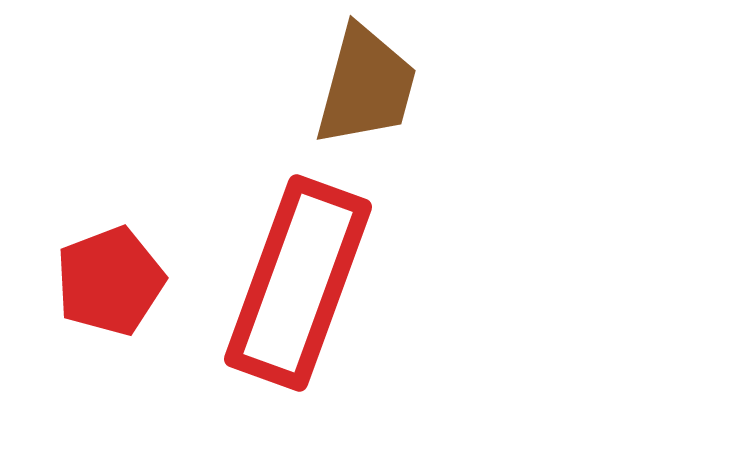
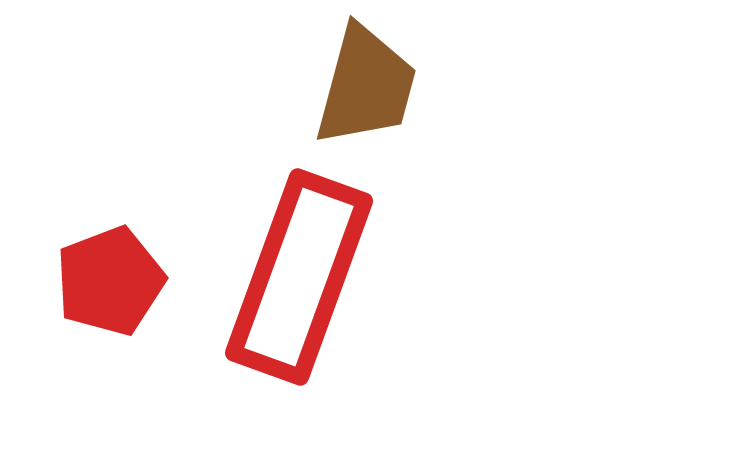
red rectangle: moved 1 px right, 6 px up
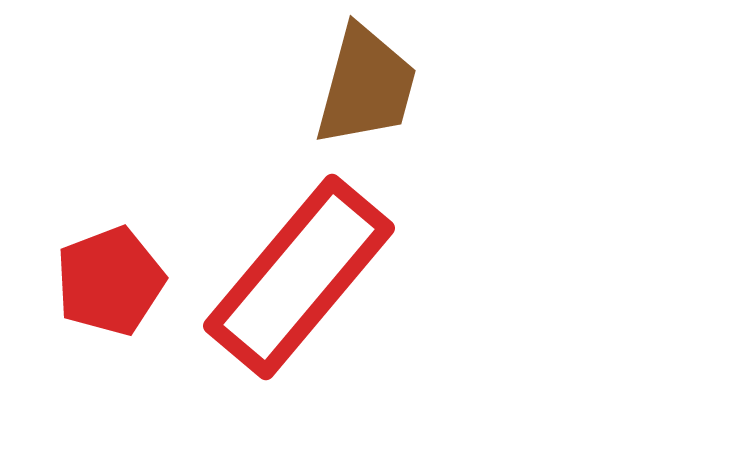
red rectangle: rotated 20 degrees clockwise
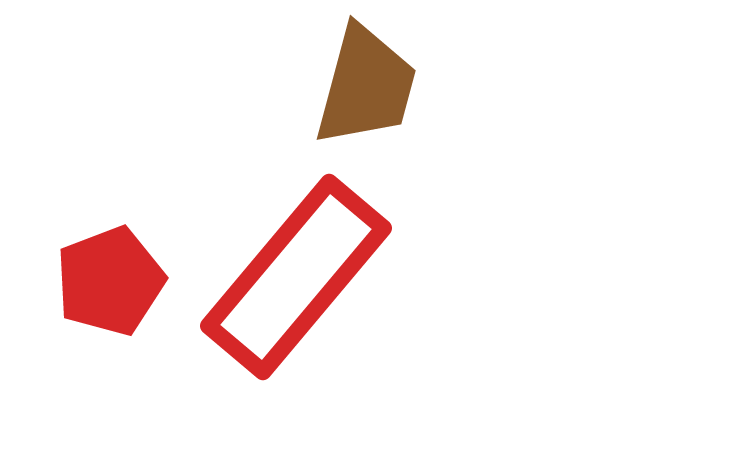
red rectangle: moved 3 px left
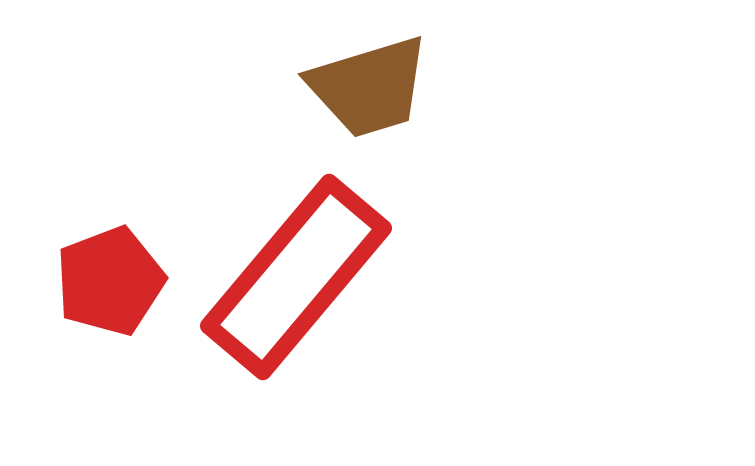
brown trapezoid: moved 3 px right, 1 px down; rotated 58 degrees clockwise
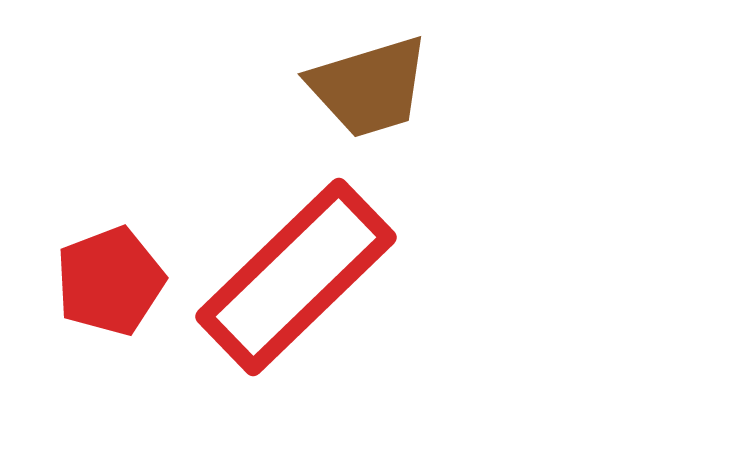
red rectangle: rotated 6 degrees clockwise
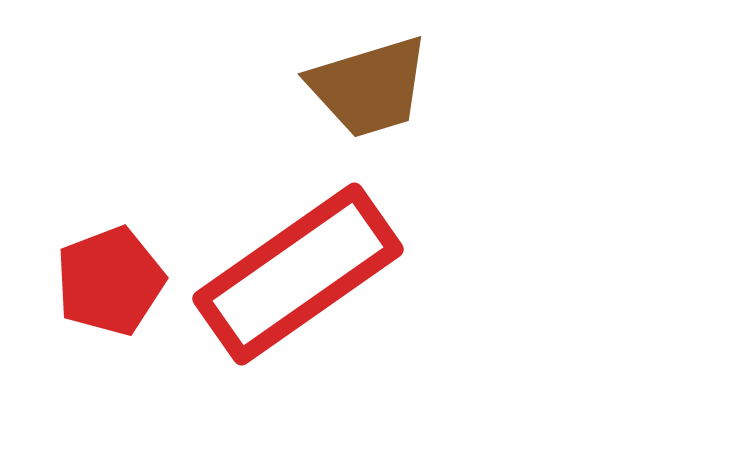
red rectangle: moved 2 px right, 3 px up; rotated 9 degrees clockwise
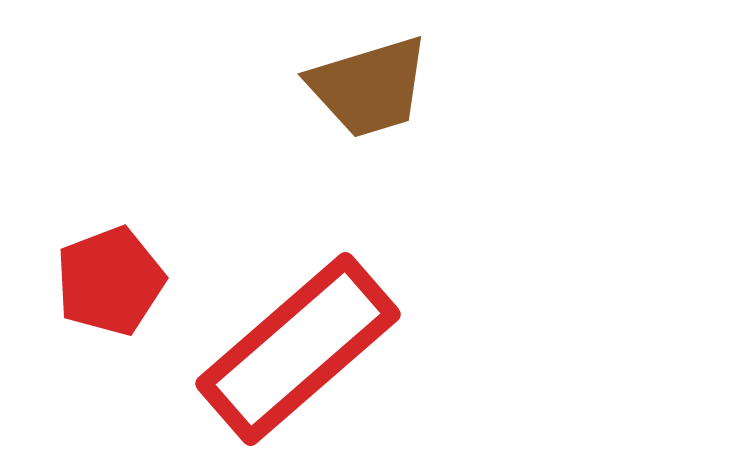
red rectangle: moved 75 px down; rotated 6 degrees counterclockwise
